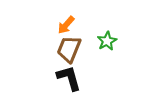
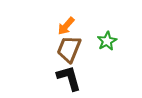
orange arrow: moved 1 px down
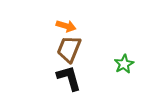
orange arrow: rotated 114 degrees counterclockwise
green star: moved 17 px right, 23 px down
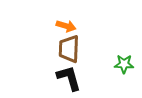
brown trapezoid: rotated 20 degrees counterclockwise
green star: rotated 30 degrees clockwise
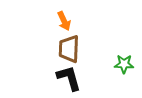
orange arrow: moved 2 px left, 5 px up; rotated 48 degrees clockwise
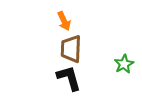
brown trapezoid: moved 2 px right
green star: rotated 30 degrees counterclockwise
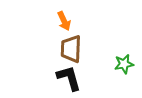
green star: rotated 18 degrees clockwise
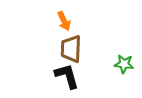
green star: rotated 18 degrees clockwise
black L-shape: moved 2 px left, 2 px up
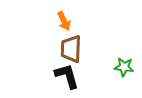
green star: moved 3 px down
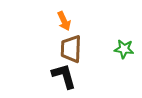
green star: moved 18 px up
black L-shape: moved 3 px left
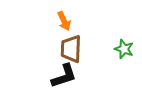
green star: rotated 12 degrees clockwise
black L-shape: rotated 88 degrees clockwise
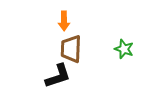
orange arrow: rotated 24 degrees clockwise
black L-shape: moved 6 px left
